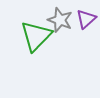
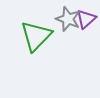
gray star: moved 8 px right, 1 px up
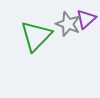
gray star: moved 5 px down
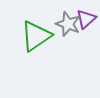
green triangle: rotated 12 degrees clockwise
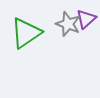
green triangle: moved 10 px left, 3 px up
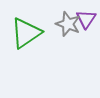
purple triangle: rotated 15 degrees counterclockwise
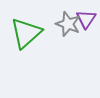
green triangle: rotated 8 degrees counterclockwise
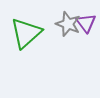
purple triangle: moved 4 px down; rotated 10 degrees counterclockwise
